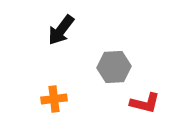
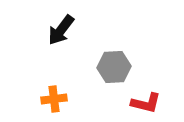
red L-shape: moved 1 px right
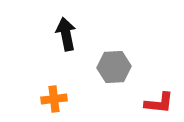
black arrow: moved 5 px right, 4 px down; rotated 132 degrees clockwise
red L-shape: moved 13 px right; rotated 8 degrees counterclockwise
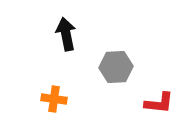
gray hexagon: moved 2 px right
orange cross: rotated 15 degrees clockwise
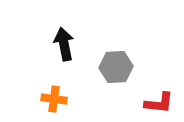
black arrow: moved 2 px left, 10 px down
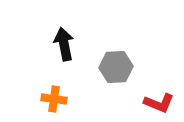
red L-shape: rotated 16 degrees clockwise
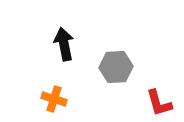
orange cross: rotated 10 degrees clockwise
red L-shape: rotated 52 degrees clockwise
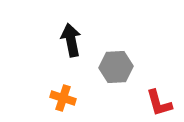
black arrow: moved 7 px right, 4 px up
orange cross: moved 9 px right, 1 px up
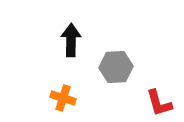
black arrow: rotated 12 degrees clockwise
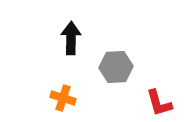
black arrow: moved 2 px up
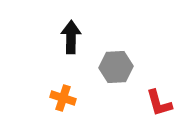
black arrow: moved 1 px up
